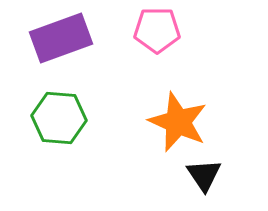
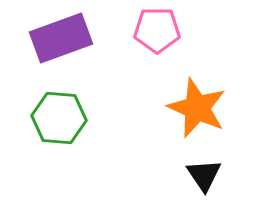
orange star: moved 19 px right, 14 px up
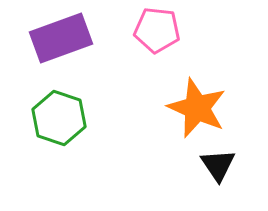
pink pentagon: rotated 6 degrees clockwise
green hexagon: rotated 14 degrees clockwise
black triangle: moved 14 px right, 10 px up
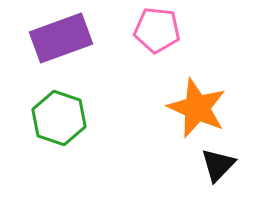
black triangle: rotated 18 degrees clockwise
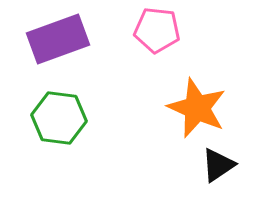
purple rectangle: moved 3 px left, 1 px down
green hexagon: rotated 12 degrees counterclockwise
black triangle: rotated 12 degrees clockwise
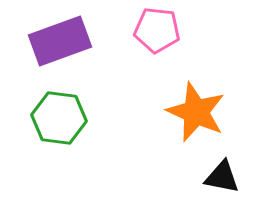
purple rectangle: moved 2 px right, 2 px down
orange star: moved 1 px left, 4 px down
black triangle: moved 4 px right, 12 px down; rotated 45 degrees clockwise
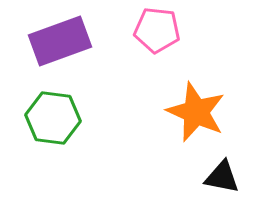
green hexagon: moved 6 px left
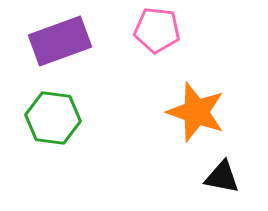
orange star: rotated 4 degrees counterclockwise
